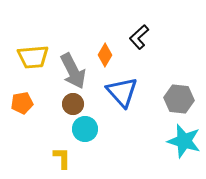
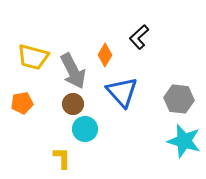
yellow trapezoid: rotated 20 degrees clockwise
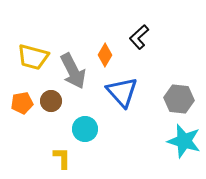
brown circle: moved 22 px left, 3 px up
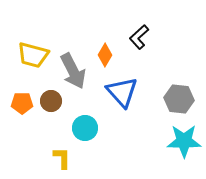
yellow trapezoid: moved 2 px up
orange pentagon: rotated 10 degrees clockwise
cyan circle: moved 1 px up
cyan star: rotated 16 degrees counterclockwise
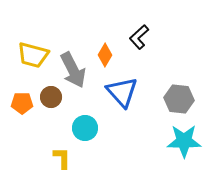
gray arrow: moved 1 px up
brown circle: moved 4 px up
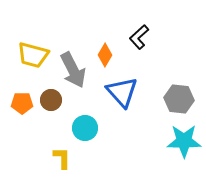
brown circle: moved 3 px down
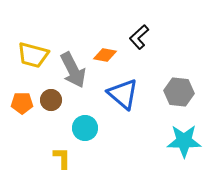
orange diamond: rotated 70 degrees clockwise
blue triangle: moved 1 px right, 2 px down; rotated 8 degrees counterclockwise
gray hexagon: moved 7 px up
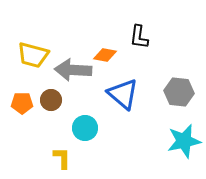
black L-shape: rotated 40 degrees counterclockwise
gray arrow: rotated 120 degrees clockwise
cyan star: rotated 12 degrees counterclockwise
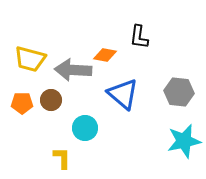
yellow trapezoid: moved 3 px left, 4 px down
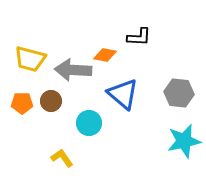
black L-shape: rotated 95 degrees counterclockwise
gray hexagon: moved 1 px down
brown circle: moved 1 px down
cyan circle: moved 4 px right, 5 px up
yellow L-shape: rotated 35 degrees counterclockwise
